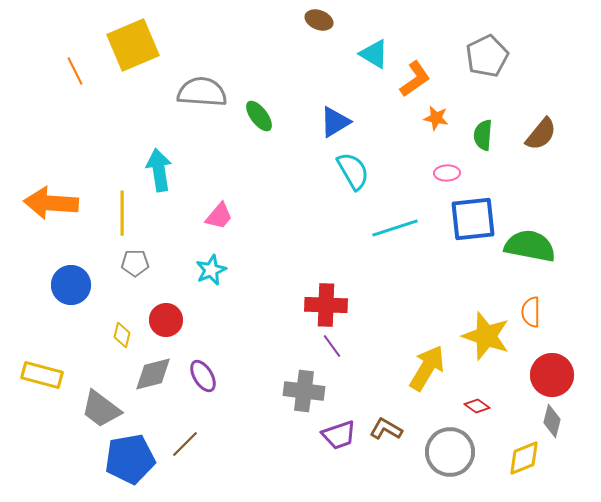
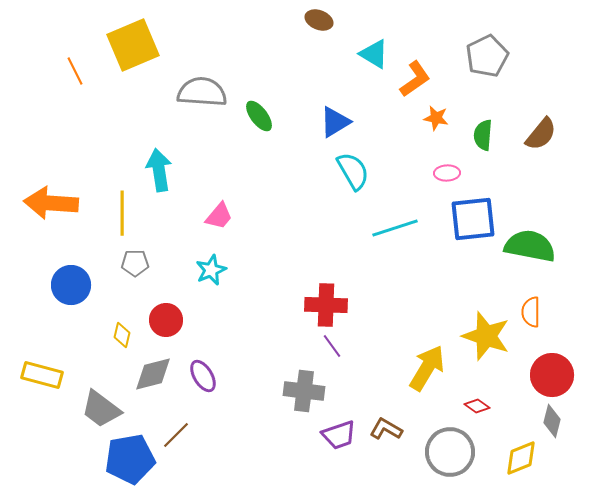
brown line at (185, 444): moved 9 px left, 9 px up
yellow diamond at (524, 458): moved 3 px left
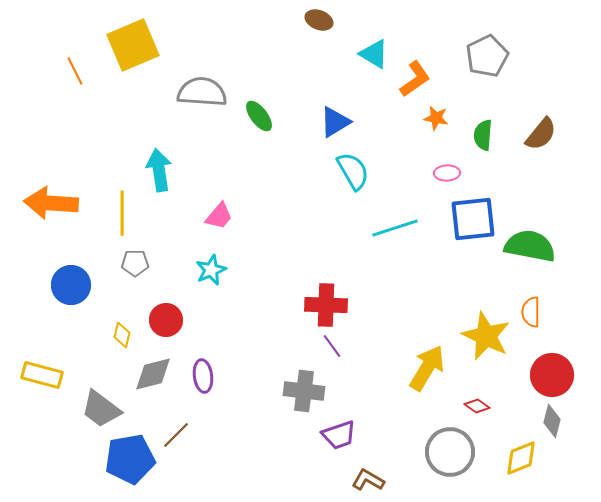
yellow star at (486, 336): rotated 6 degrees clockwise
purple ellipse at (203, 376): rotated 24 degrees clockwise
brown L-shape at (386, 429): moved 18 px left, 51 px down
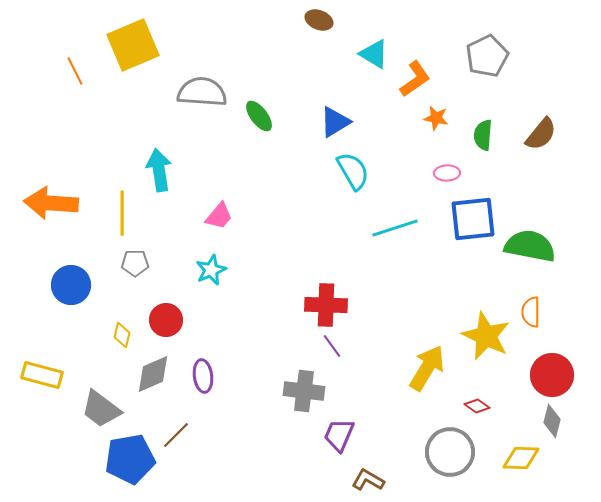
gray diamond at (153, 374): rotated 9 degrees counterclockwise
purple trapezoid at (339, 435): rotated 132 degrees clockwise
yellow diamond at (521, 458): rotated 24 degrees clockwise
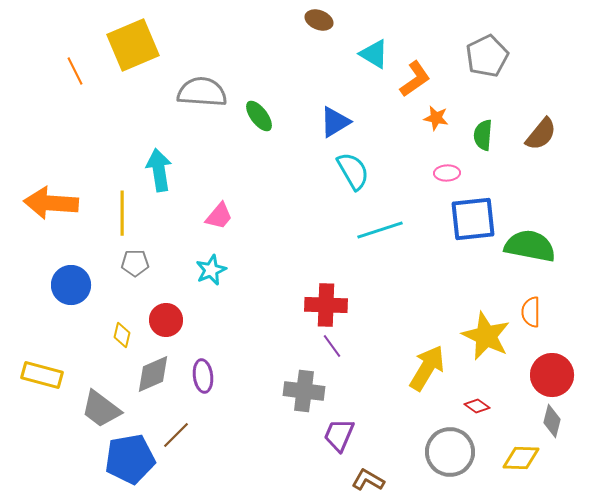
cyan line at (395, 228): moved 15 px left, 2 px down
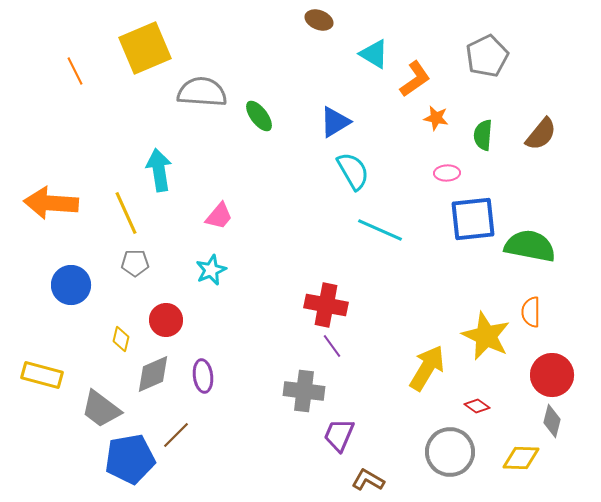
yellow square at (133, 45): moved 12 px right, 3 px down
yellow line at (122, 213): moved 4 px right; rotated 24 degrees counterclockwise
cyan line at (380, 230): rotated 42 degrees clockwise
red cross at (326, 305): rotated 9 degrees clockwise
yellow diamond at (122, 335): moved 1 px left, 4 px down
